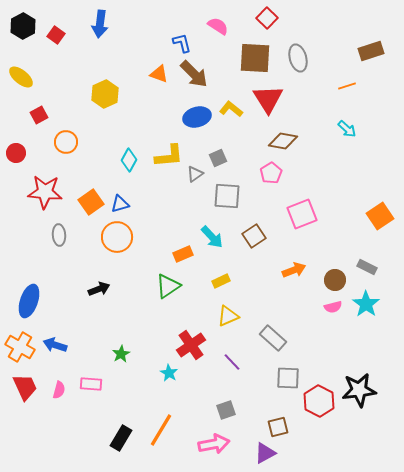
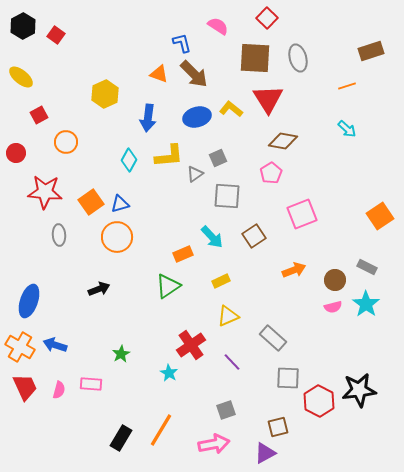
blue arrow at (100, 24): moved 48 px right, 94 px down
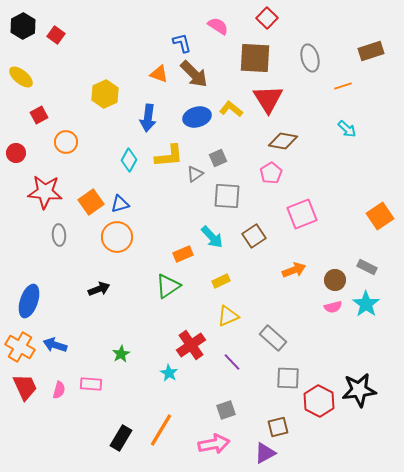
gray ellipse at (298, 58): moved 12 px right
orange line at (347, 86): moved 4 px left
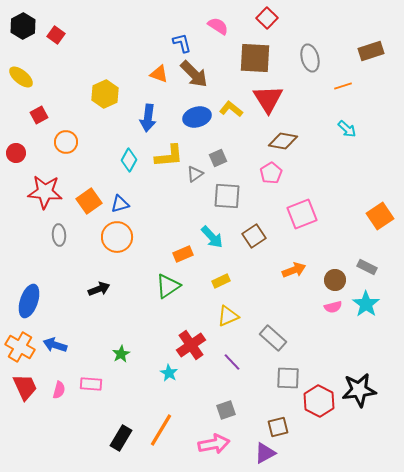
orange square at (91, 202): moved 2 px left, 1 px up
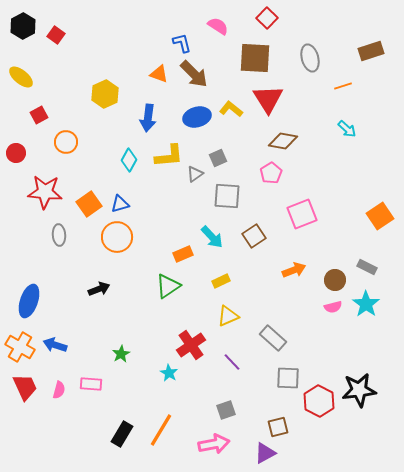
orange square at (89, 201): moved 3 px down
black rectangle at (121, 438): moved 1 px right, 4 px up
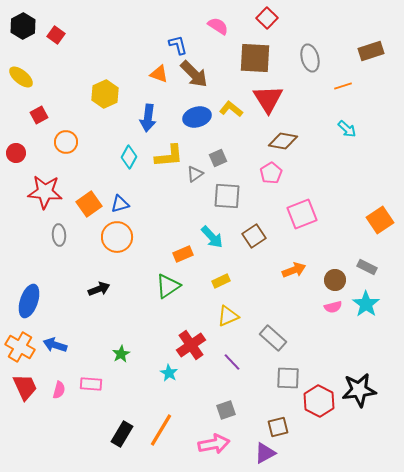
blue L-shape at (182, 43): moved 4 px left, 2 px down
cyan diamond at (129, 160): moved 3 px up
orange square at (380, 216): moved 4 px down
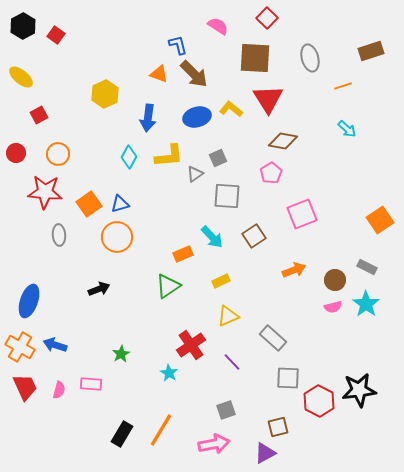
orange circle at (66, 142): moved 8 px left, 12 px down
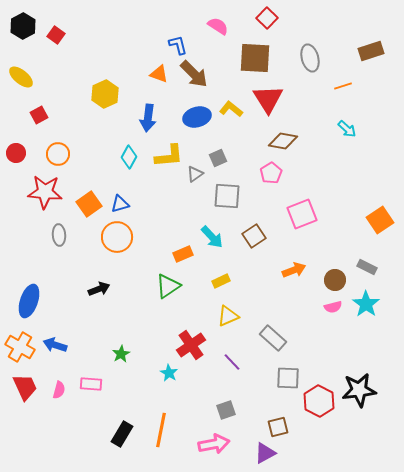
orange line at (161, 430): rotated 20 degrees counterclockwise
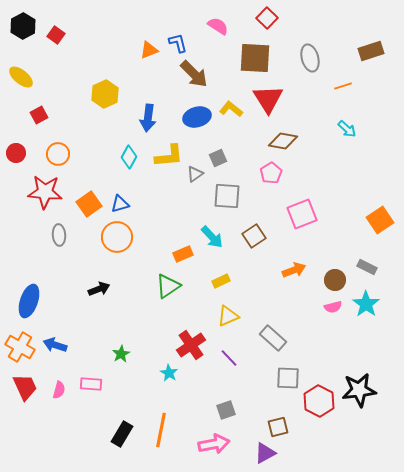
blue L-shape at (178, 45): moved 2 px up
orange triangle at (159, 74): moved 10 px left, 24 px up; rotated 42 degrees counterclockwise
purple line at (232, 362): moved 3 px left, 4 px up
